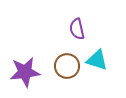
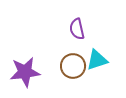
cyan triangle: rotated 35 degrees counterclockwise
brown circle: moved 6 px right
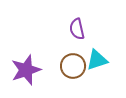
purple star: moved 1 px right, 2 px up; rotated 12 degrees counterclockwise
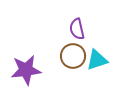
brown circle: moved 10 px up
purple star: rotated 12 degrees clockwise
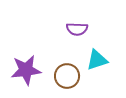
purple semicircle: rotated 75 degrees counterclockwise
brown circle: moved 6 px left, 20 px down
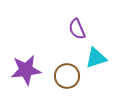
purple semicircle: rotated 65 degrees clockwise
cyan triangle: moved 1 px left, 2 px up
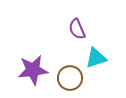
purple star: moved 7 px right
brown circle: moved 3 px right, 2 px down
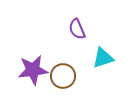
cyan triangle: moved 7 px right
brown circle: moved 7 px left, 2 px up
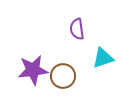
purple semicircle: rotated 15 degrees clockwise
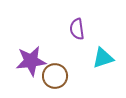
purple star: moved 2 px left, 9 px up
brown circle: moved 8 px left
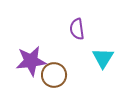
cyan triangle: rotated 40 degrees counterclockwise
brown circle: moved 1 px left, 1 px up
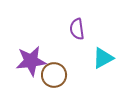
cyan triangle: rotated 30 degrees clockwise
